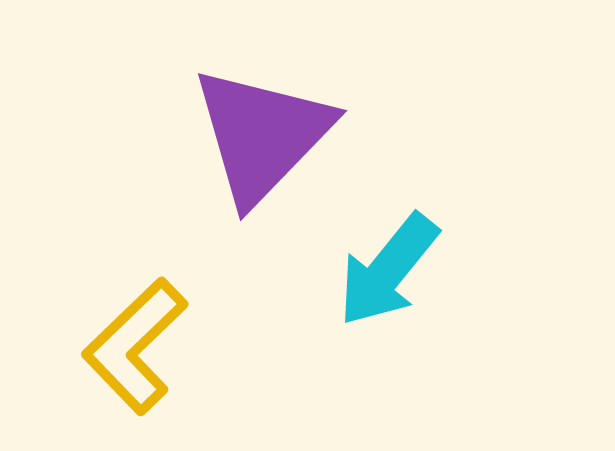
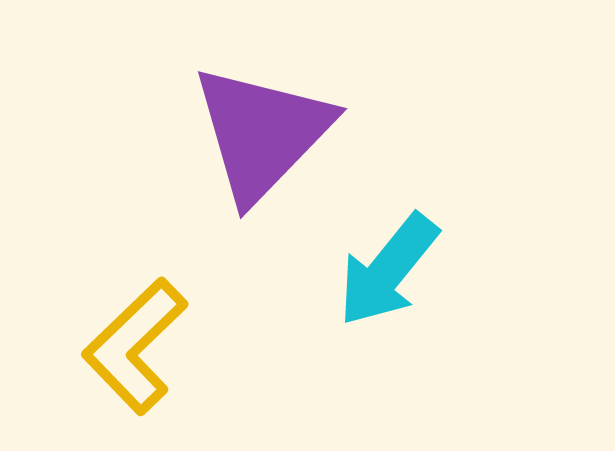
purple triangle: moved 2 px up
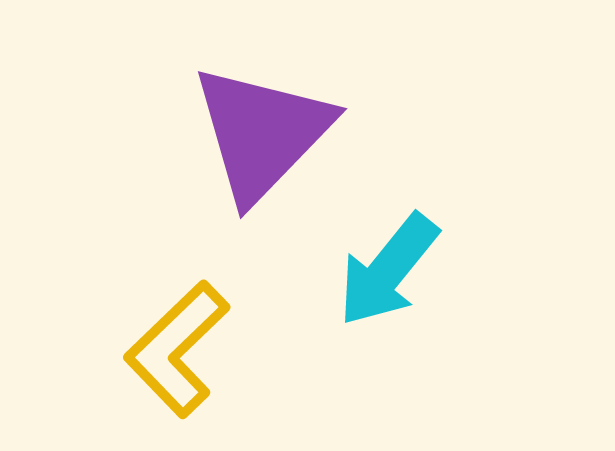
yellow L-shape: moved 42 px right, 3 px down
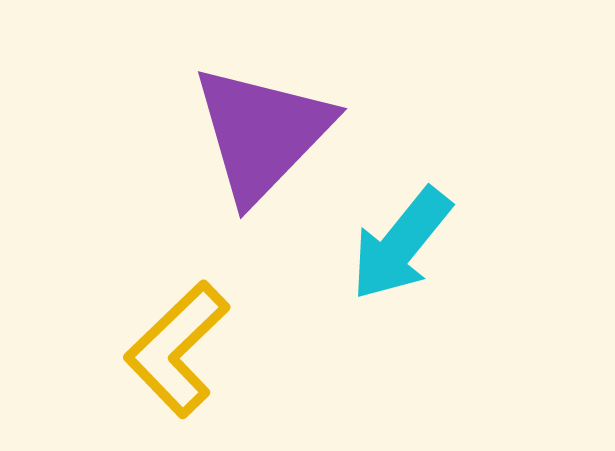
cyan arrow: moved 13 px right, 26 px up
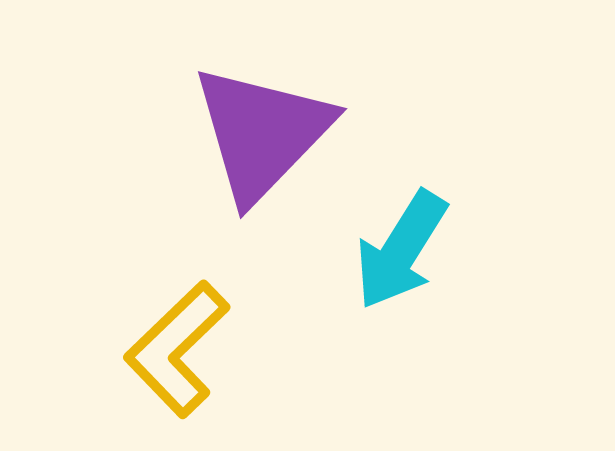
cyan arrow: moved 6 px down; rotated 7 degrees counterclockwise
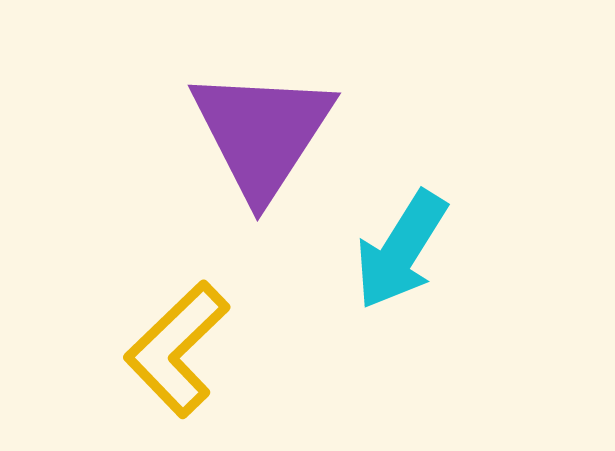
purple triangle: rotated 11 degrees counterclockwise
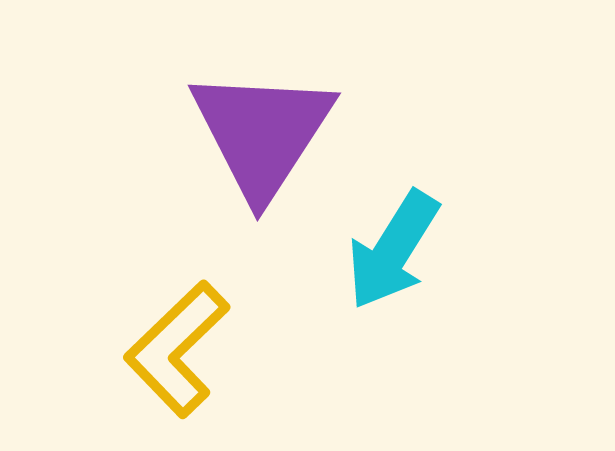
cyan arrow: moved 8 px left
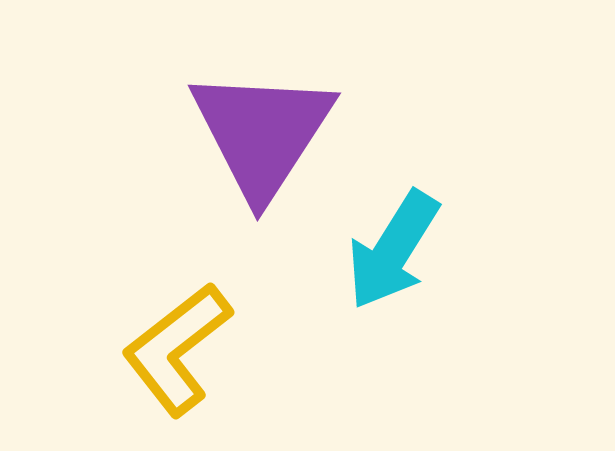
yellow L-shape: rotated 6 degrees clockwise
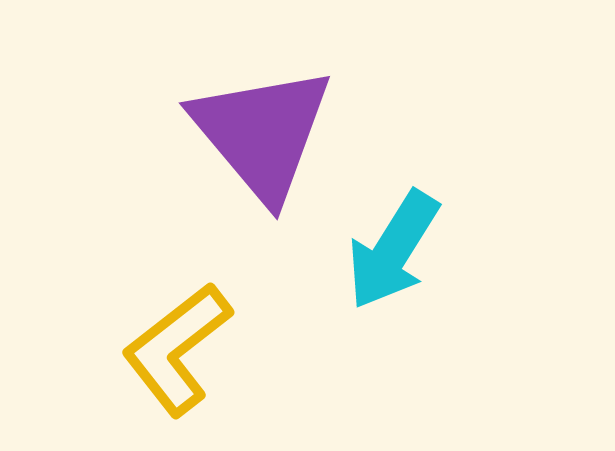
purple triangle: rotated 13 degrees counterclockwise
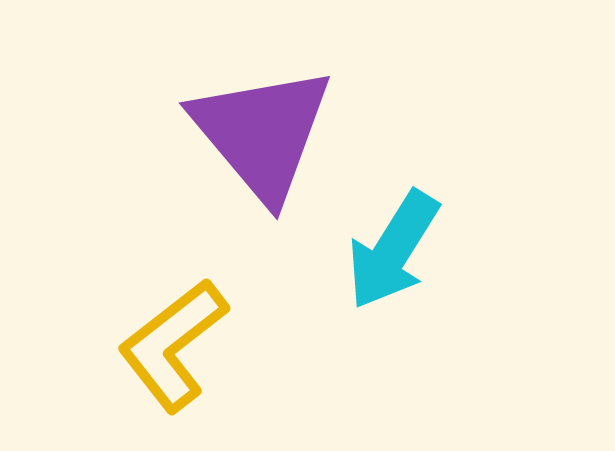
yellow L-shape: moved 4 px left, 4 px up
